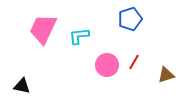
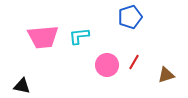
blue pentagon: moved 2 px up
pink trapezoid: moved 8 px down; rotated 120 degrees counterclockwise
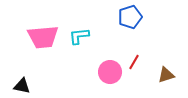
pink circle: moved 3 px right, 7 px down
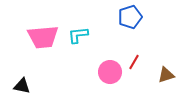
cyan L-shape: moved 1 px left, 1 px up
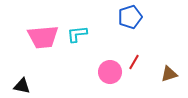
cyan L-shape: moved 1 px left, 1 px up
brown triangle: moved 3 px right, 1 px up
